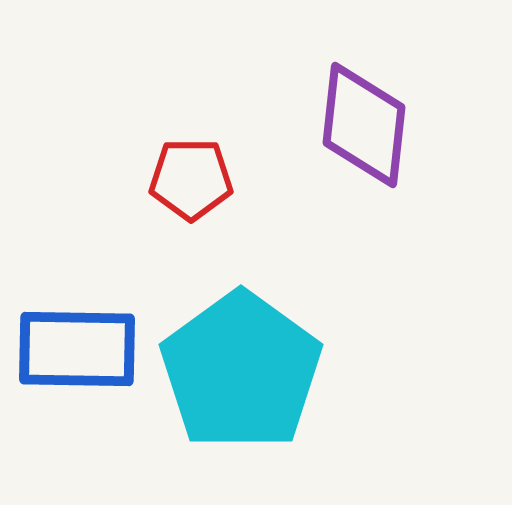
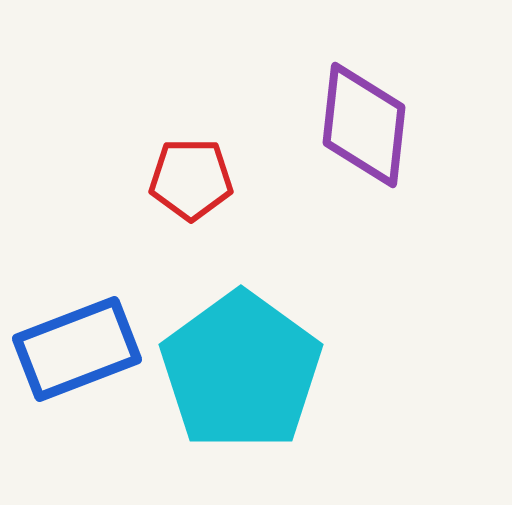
blue rectangle: rotated 22 degrees counterclockwise
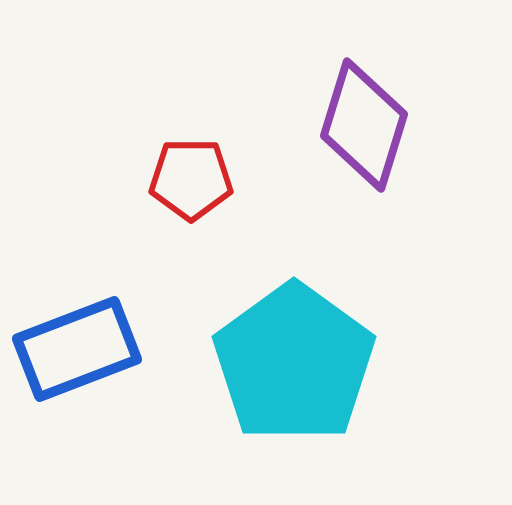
purple diamond: rotated 11 degrees clockwise
cyan pentagon: moved 53 px right, 8 px up
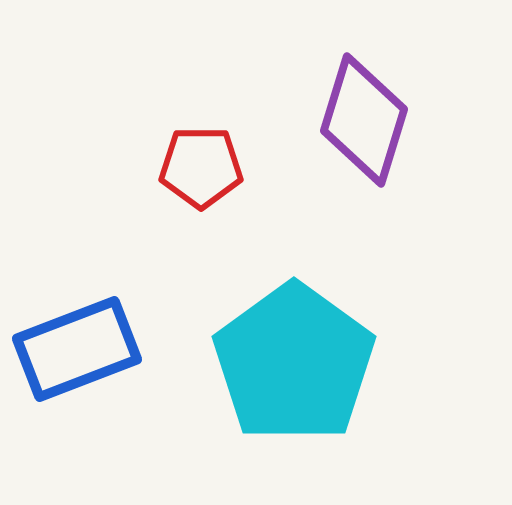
purple diamond: moved 5 px up
red pentagon: moved 10 px right, 12 px up
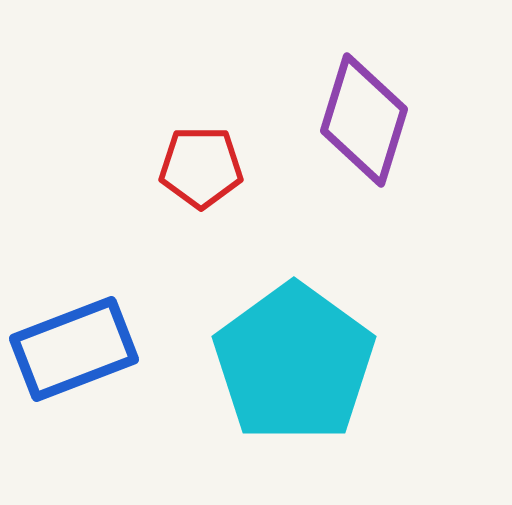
blue rectangle: moved 3 px left
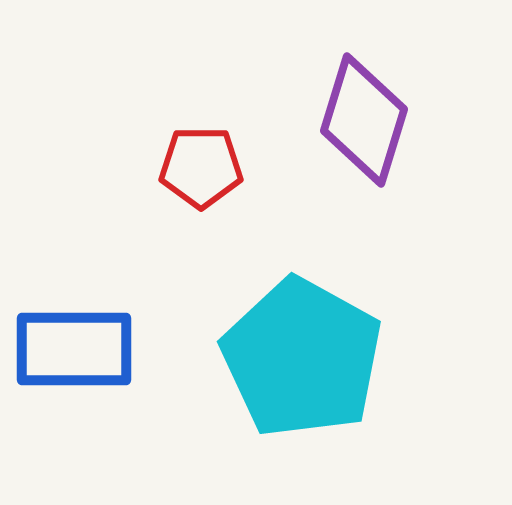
blue rectangle: rotated 21 degrees clockwise
cyan pentagon: moved 8 px right, 5 px up; rotated 7 degrees counterclockwise
